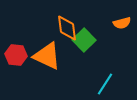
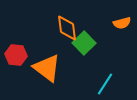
green square: moved 3 px down
orange triangle: moved 12 px down; rotated 12 degrees clockwise
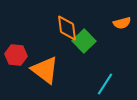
green square: moved 2 px up
orange triangle: moved 2 px left, 2 px down
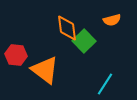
orange semicircle: moved 10 px left, 3 px up
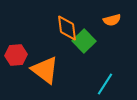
red hexagon: rotated 10 degrees counterclockwise
